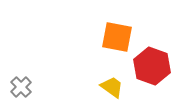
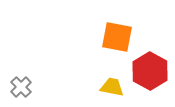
red hexagon: moved 2 px left, 5 px down; rotated 9 degrees clockwise
yellow trapezoid: rotated 25 degrees counterclockwise
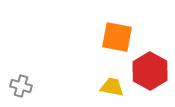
gray cross: moved 1 px up; rotated 30 degrees counterclockwise
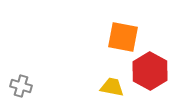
orange square: moved 6 px right
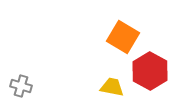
orange square: rotated 20 degrees clockwise
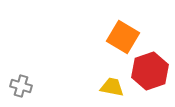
red hexagon: rotated 12 degrees clockwise
